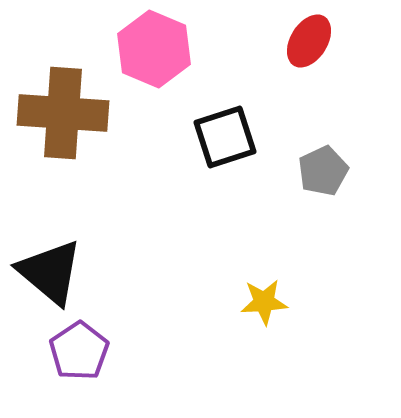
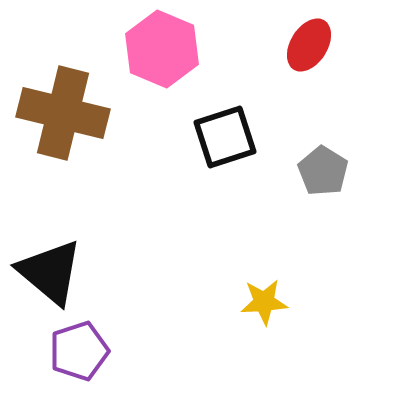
red ellipse: moved 4 px down
pink hexagon: moved 8 px right
brown cross: rotated 10 degrees clockwise
gray pentagon: rotated 15 degrees counterclockwise
purple pentagon: rotated 16 degrees clockwise
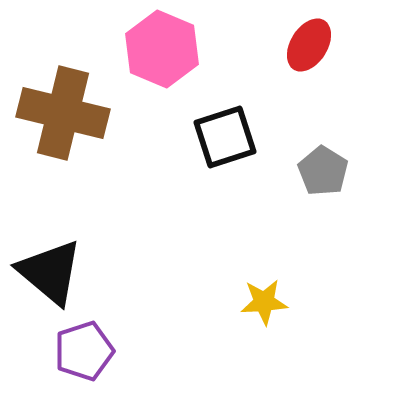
purple pentagon: moved 5 px right
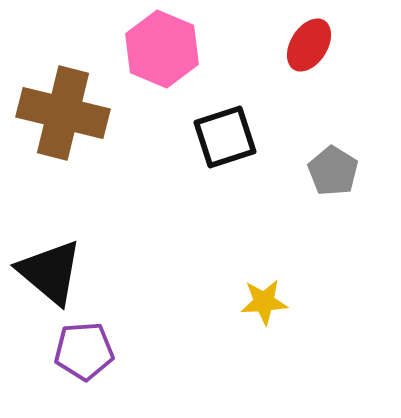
gray pentagon: moved 10 px right
purple pentagon: rotated 14 degrees clockwise
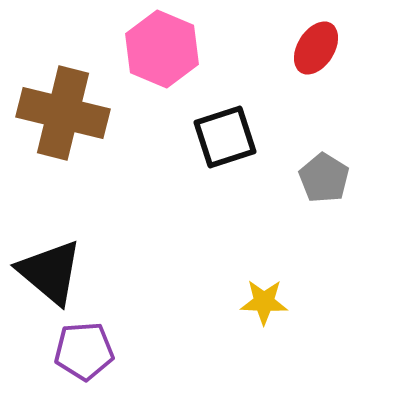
red ellipse: moved 7 px right, 3 px down
gray pentagon: moved 9 px left, 7 px down
yellow star: rotated 6 degrees clockwise
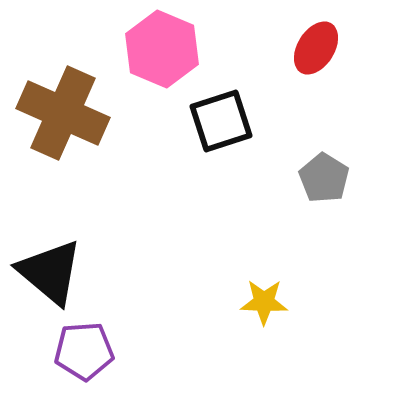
brown cross: rotated 10 degrees clockwise
black square: moved 4 px left, 16 px up
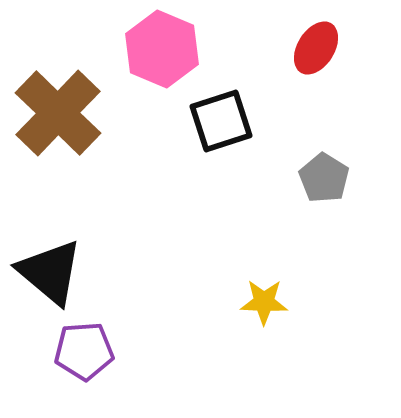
brown cross: moved 5 px left; rotated 20 degrees clockwise
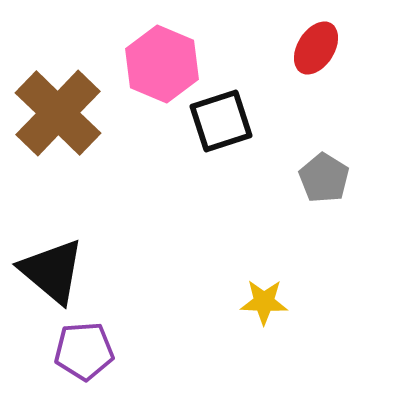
pink hexagon: moved 15 px down
black triangle: moved 2 px right, 1 px up
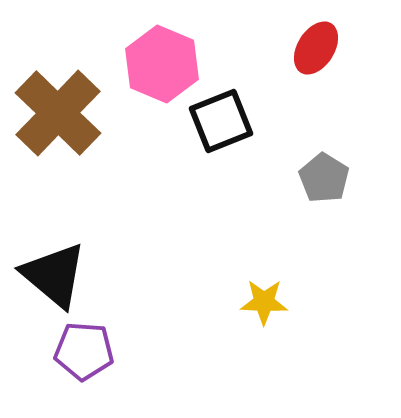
black square: rotated 4 degrees counterclockwise
black triangle: moved 2 px right, 4 px down
purple pentagon: rotated 8 degrees clockwise
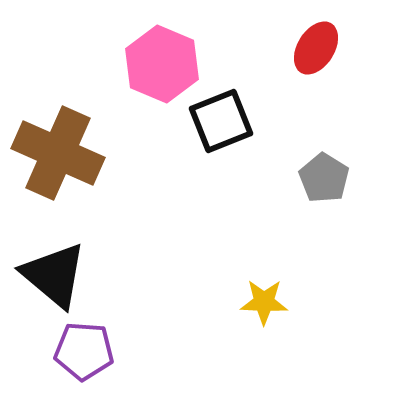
brown cross: moved 40 px down; rotated 20 degrees counterclockwise
